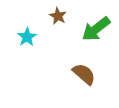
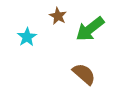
green arrow: moved 6 px left
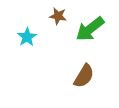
brown star: rotated 18 degrees counterclockwise
brown semicircle: moved 2 px down; rotated 80 degrees clockwise
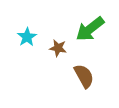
brown star: moved 32 px down
brown semicircle: rotated 60 degrees counterclockwise
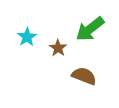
brown star: rotated 24 degrees clockwise
brown semicircle: rotated 40 degrees counterclockwise
